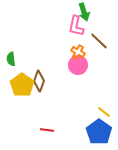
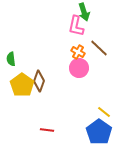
brown line: moved 7 px down
pink circle: moved 1 px right, 3 px down
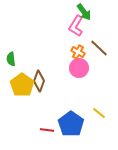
green arrow: rotated 18 degrees counterclockwise
pink L-shape: rotated 20 degrees clockwise
yellow line: moved 5 px left, 1 px down
blue pentagon: moved 28 px left, 8 px up
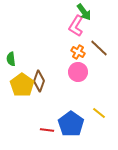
pink circle: moved 1 px left, 4 px down
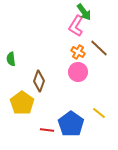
yellow pentagon: moved 18 px down
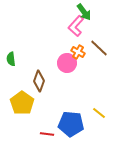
pink L-shape: rotated 10 degrees clockwise
pink circle: moved 11 px left, 9 px up
blue pentagon: rotated 30 degrees counterclockwise
red line: moved 4 px down
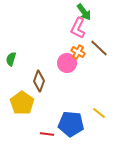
pink L-shape: moved 2 px right, 2 px down; rotated 15 degrees counterclockwise
green semicircle: rotated 24 degrees clockwise
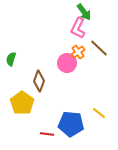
orange cross: rotated 24 degrees clockwise
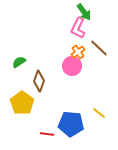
green semicircle: moved 8 px right, 3 px down; rotated 40 degrees clockwise
pink circle: moved 5 px right, 3 px down
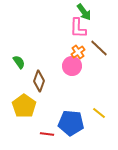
pink L-shape: rotated 25 degrees counterclockwise
green semicircle: rotated 88 degrees clockwise
yellow pentagon: moved 2 px right, 3 px down
blue pentagon: moved 1 px up
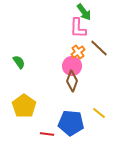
brown diamond: moved 33 px right
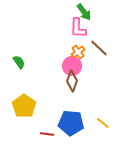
yellow line: moved 4 px right, 10 px down
